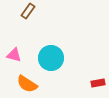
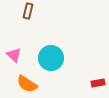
brown rectangle: rotated 21 degrees counterclockwise
pink triangle: rotated 28 degrees clockwise
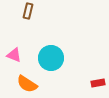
pink triangle: rotated 21 degrees counterclockwise
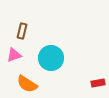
brown rectangle: moved 6 px left, 20 px down
pink triangle: rotated 42 degrees counterclockwise
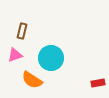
pink triangle: moved 1 px right
orange semicircle: moved 5 px right, 4 px up
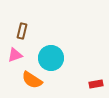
red rectangle: moved 2 px left, 1 px down
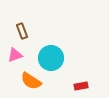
brown rectangle: rotated 35 degrees counterclockwise
orange semicircle: moved 1 px left, 1 px down
red rectangle: moved 15 px left, 2 px down
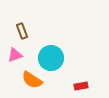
orange semicircle: moved 1 px right, 1 px up
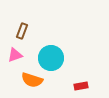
brown rectangle: rotated 42 degrees clockwise
orange semicircle: rotated 15 degrees counterclockwise
